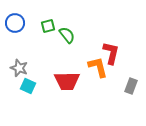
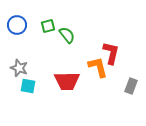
blue circle: moved 2 px right, 2 px down
cyan square: rotated 14 degrees counterclockwise
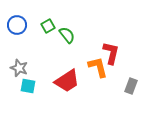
green square: rotated 16 degrees counterclockwise
red trapezoid: rotated 32 degrees counterclockwise
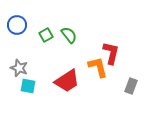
green square: moved 2 px left, 9 px down
green semicircle: moved 2 px right
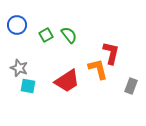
orange L-shape: moved 2 px down
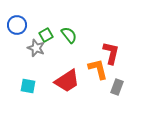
gray star: moved 17 px right, 20 px up
gray rectangle: moved 14 px left, 1 px down
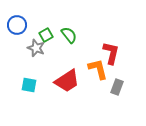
cyan square: moved 1 px right, 1 px up
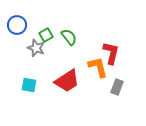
green semicircle: moved 2 px down
orange L-shape: moved 2 px up
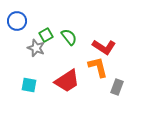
blue circle: moved 4 px up
red L-shape: moved 7 px left, 6 px up; rotated 110 degrees clockwise
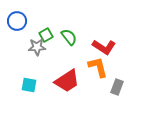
gray star: moved 1 px right, 1 px up; rotated 24 degrees counterclockwise
